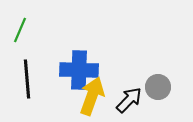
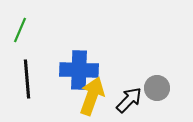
gray circle: moved 1 px left, 1 px down
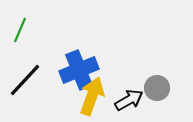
blue cross: rotated 24 degrees counterclockwise
black line: moved 2 px left, 1 px down; rotated 48 degrees clockwise
black arrow: rotated 16 degrees clockwise
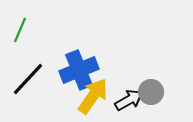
black line: moved 3 px right, 1 px up
gray circle: moved 6 px left, 4 px down
yellow arrow: moved 1 px right; rotated 15 degrees clockwise
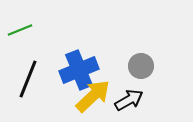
green line: rotated 45 degrees clockwise
black line: rotated 21 degrees counterclockwise
gray circle: moved 10 px left, 26 px up
yellow arrow: rotated 12 degrees clockwise
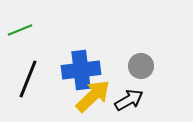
blue cross: moved 2 px right; rotated 15 degrees clockwise
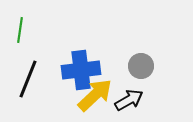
green line: rotated 60 degrees counterclockwise
yellow arrow: moved 2 px right, 1 px up
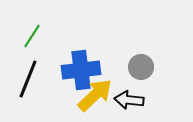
green line: moved 12 px right, 6 px down; rotated 25 degrees clockwise
gray circle: moved 1 px down
black arrow: rotated 144 degrees counterclockwise
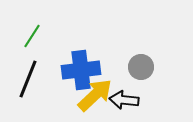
black arrow: moved 5 px left
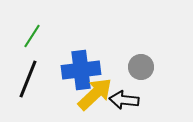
yellow arrow: moved 1 px up
